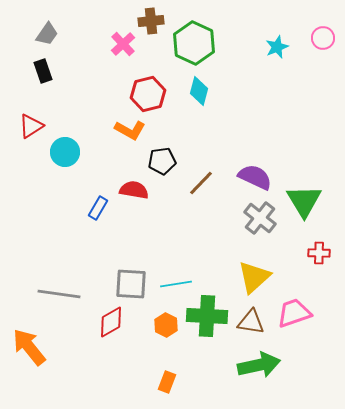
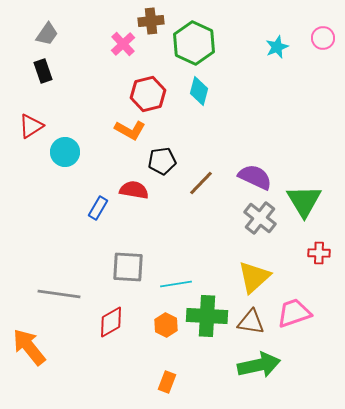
gray square: moved 3 px left, 17 px up
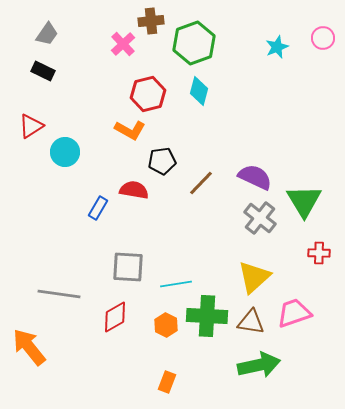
green hexagon: rotated 15 degrees clockwise
black rectangle: rotated 45 degrees counterclockwise
red diamond: moved 4 px right, 5 px up
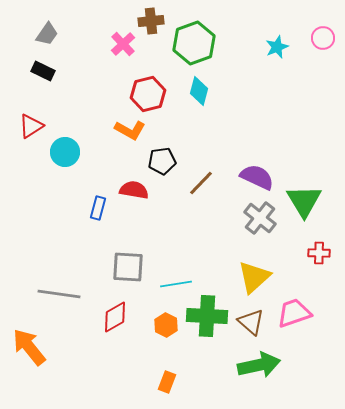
purple semicircle: moved 2 px right
blue rectangle: rotated 15 degrees counterclockwise
brown triangle: rotated 32 degrees clockwise
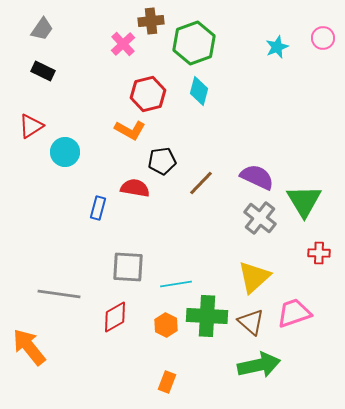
gray trapezoid: moved 5 px left, 5 px up
red semicircle: moved 1 px right, 2 px up
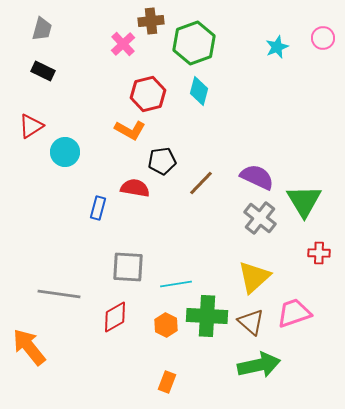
gray trapezoid: rotated 20 degrees counterclockwise
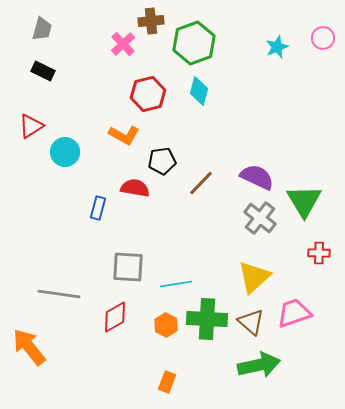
orange L-shape: moved 6 px left, 5 px down
green cross: moved 3 px down
